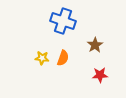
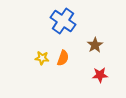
blue cross: rotated 15 degrees clockwise
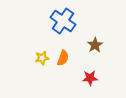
yellow star: rotated 16 degrees counterclockwise
red star: moved 10 px left, 3 px down
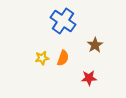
red star: moved 1 px left
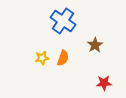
red star: moved 15 px right, 5 px down
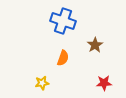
blue cross: rotated 15 degrees counterclockwise
yellow star: moved 25 px down
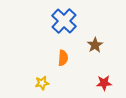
blue cross: moved 1 px right; rotated 25 degrees clockwise
orange semicircle: rotated 14 degrees counterclockwise
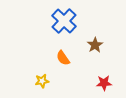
orange semicircle: rotated 140 degrees clockwise
yellow star: moved 2 px up
